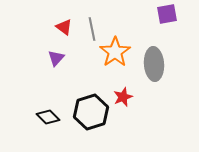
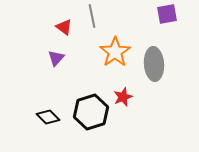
gray line: moved 13 px up
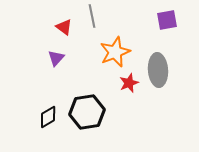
purple square: moved 6 px down
orange star: rotated 12 degrees clockwise
gray ellipse: moved 4 px right, 6 px down
red star: moved 6 px right, 14 px up
black hexagon: moved 4 px left; rotated 8 degrees clockwise
black diamond: rotated 75 degrees counterclockwise
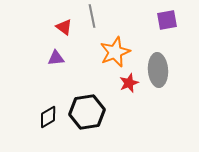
purple triangle: rotated 42 degrees clockwise
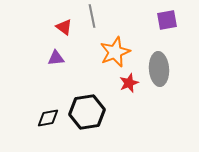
gray ellipse: moved 1 px right, 1 px up
black diamond: moved 1 px down; rotated 20 degrees clockwise
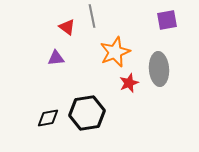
red triangle: moved 3 px right
black hexagon: moved 1 px down
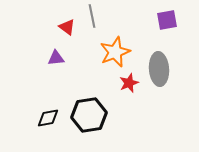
black hexagon: moved 2 px right, 2 px down
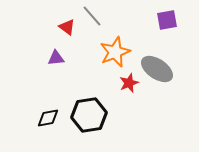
gray line: rotated 30 degrees counterclockwise
gray ellipse: moved 2 px left; rotated 52 degrees counterclockwise
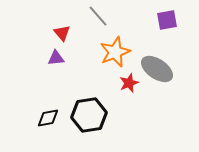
gray line: moved 6 px right
red triangle: moved 5 px left, 6 px down; rotated 12 degrees clockwise
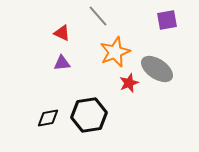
red triangle: rotated 24 degrees counterclockwise
purple triangle: moved 6 px right, 5 px down
